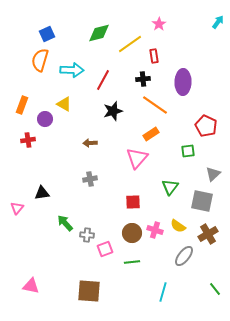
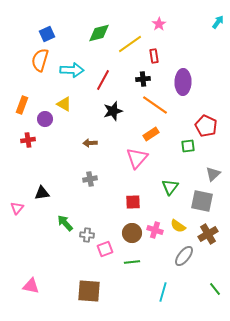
green square at (188, 151): moved 5 px up
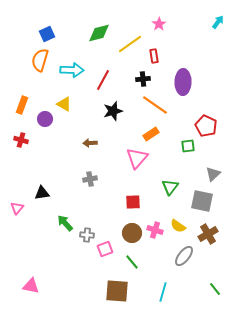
red cross at (28, 140): moved 7 px left; rotated 24 degrees clockwise
green line at (132, 262): rotated 56 degrees clockwise
brown square at (89, 291): moved 28 px right
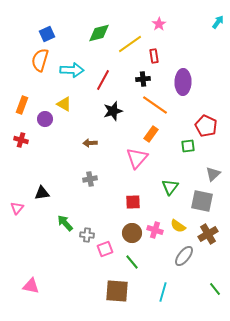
orange rectangle at (151, 134): rotated 21 degrees counterclockwise
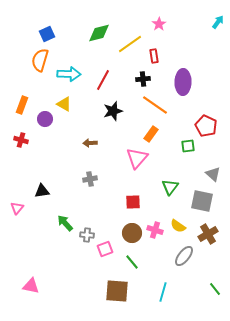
cyan arrow at (72, 70): moved 3 px left, 4 px down
gray triangle at (213, 174): rotated 35 degrees counterclockwise
black triangle at (42, 193): moved 2 px up
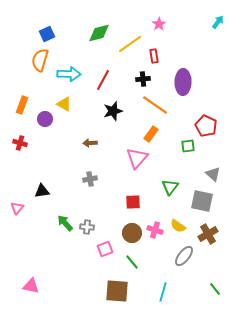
red cross at (21, 140): moved 1 px left, 3 px down
gray cross at (87, 235): moved 8 px up
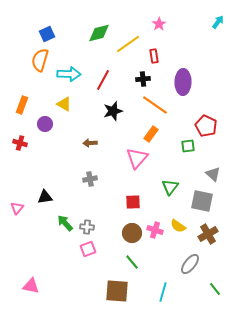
yellow line at (130, 44): moved 2 px left
purple circle at (45, 119): moved 5 px down
black triangle at (42, 191): moved 3 px right, 6 px down
pink square at (105, 249): moved 17 px left
gray ellipse at (184, 256): moved 6 px right, 8 px down
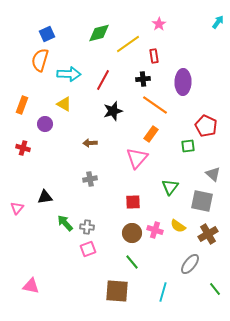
red cross at (20, 143): moved 3 px right, 5 px down
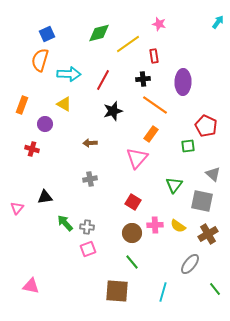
pink star at (159, 24): rotated 24 degrees counterclockwise
red cross at (23, 148): moved 9 px right, 1 px down
green triangle at (170, 187): moved 4 px right, 2 px up
red square at (133, 202): rotated 35 degrees clockwise
pink cross at (155, 230): moved 5 px up; rotated 21 degrees counterclockwise
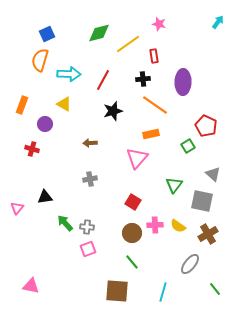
orange rectangle at (151, 134): rotated 42 degrees clockwise
green square at (188, 146): rotated 24 degrees counterclockwise
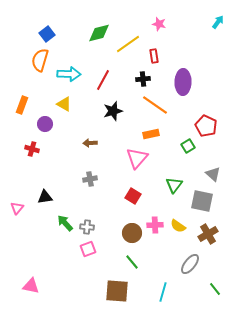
blue square at (47, 34): rotated 14 degrees counterclockwise
red square at (133, 202): moved 6 px up
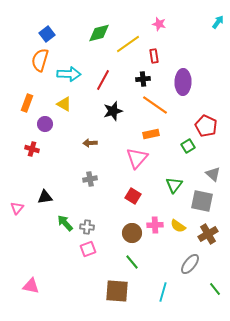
orange rectangle at (22, 105): moved 5 px right, 2 px up
